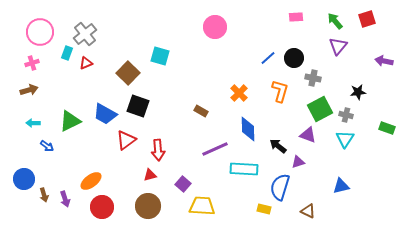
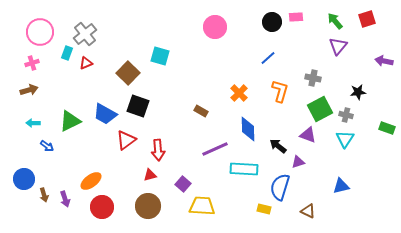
black circle at (294, 58): moved 22 px left, 36 px up
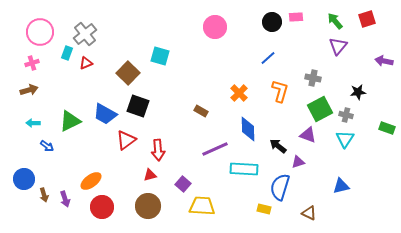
brown triangle at (308, 211): moved 1 px right, 2 px down
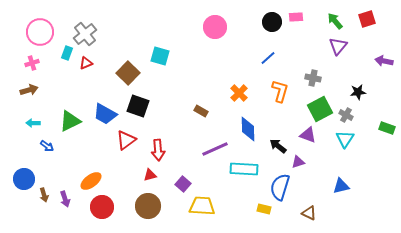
gray cross at (346, 115): rotated 16 degrees clockwise
